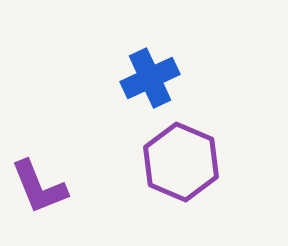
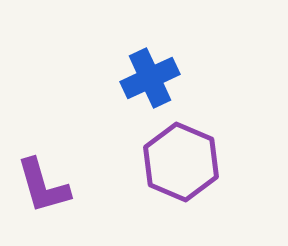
purple L-shape: moved 4 px right, 1 px up; rotated 6 degrees clockwise
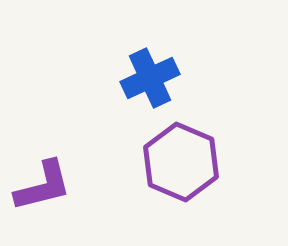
purple L-shape: rotated 88 degrees counterclockwise
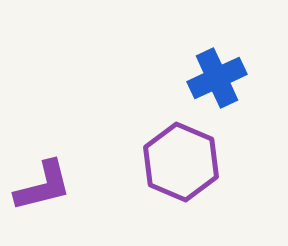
blue cross: moved 67 px right
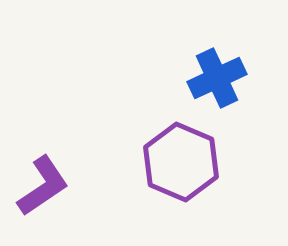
purple L-shape: rotated 20 degrees counterclockwise
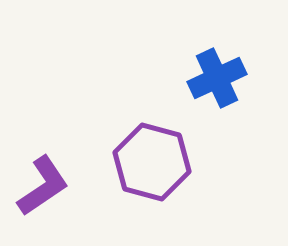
purple hexagon: moved 29 px left; rotated 8 degrees counterclockwise
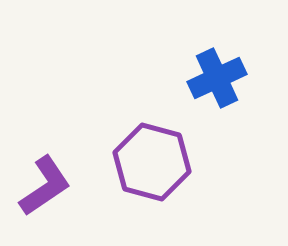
purple L-shape: moved 2 px right
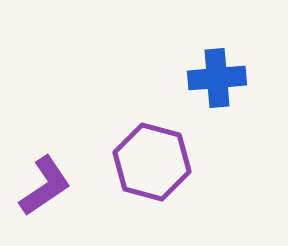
blue cross: rotated 20 degrees clockwise
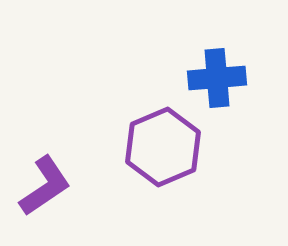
purple hexagon: moved 11 px right, 15 px up; rotated 22 degrees clockwise
